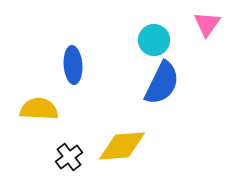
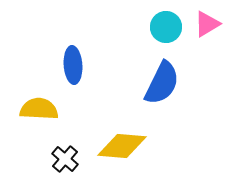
pink triangle: rotated 24 degrees clockwise
cyan circle: moved 12 px right, 13 px up
yellow diamond: rotated 9 degrees clockwise
black cross: moved 4 px left, 2 px down; rotated 12 degrees counterclockwise
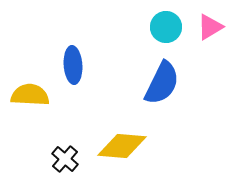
pink triangle: moved 3 px right, 3 px down
yellow semicircle: moved 9 px left, 14 px up
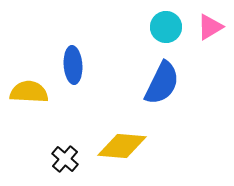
yellow semicircle: moved 1 px left, 3 px up
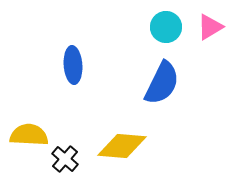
yellow semicircle: moved 43 px down
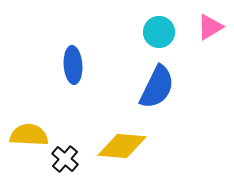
cyan circle: moved 7 px left, 5 px down
blue semicircle: moved 5 px left, 4 px down
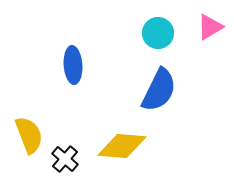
cyan circle: moved 1 px left, 1 px down
blue semicircle: moved 2 px right, 3 px down
yellow semicircle: rotated 66 degrees clockwise
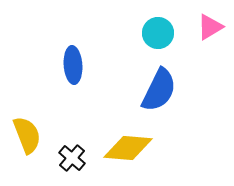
yellow semicircle: moved 2 px left
yellow diamond: moved 6 px right, 2 px down
black cross: moved 7 px right, 1 px up
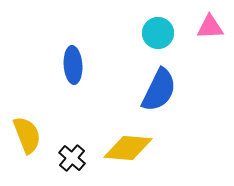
pink triangle: rotated 28 degrees clockwise
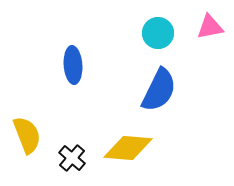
pink triangle: rotated 8 degrees counterclockwise
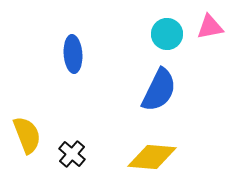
cyan circle: moved 9 px right, 1 px down
blue ellipse: moved 11 px up
yellow diamond: moved 24 px right, 9 px down
black cross: moved 4 px up
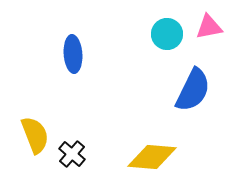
pink triangle: moved 1 px left
blue semicircle: moved 34 px right
yellow semicircle: moved 8 px right
